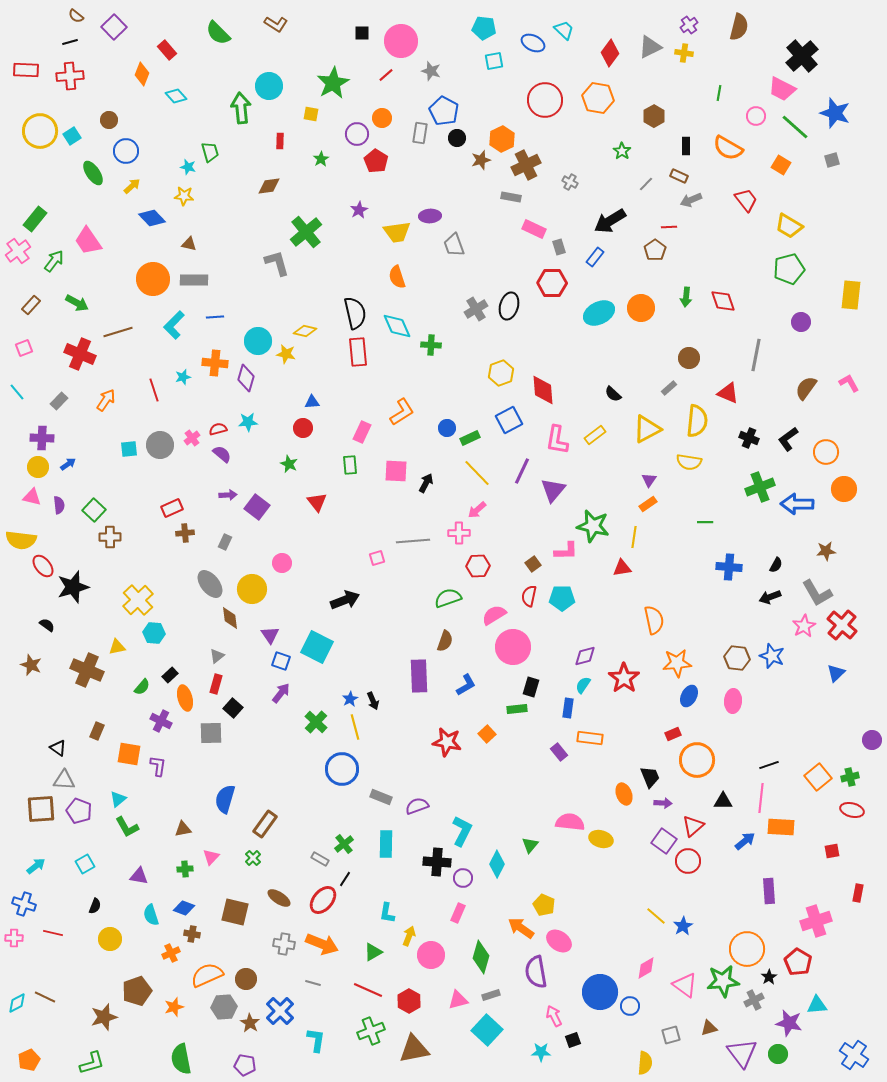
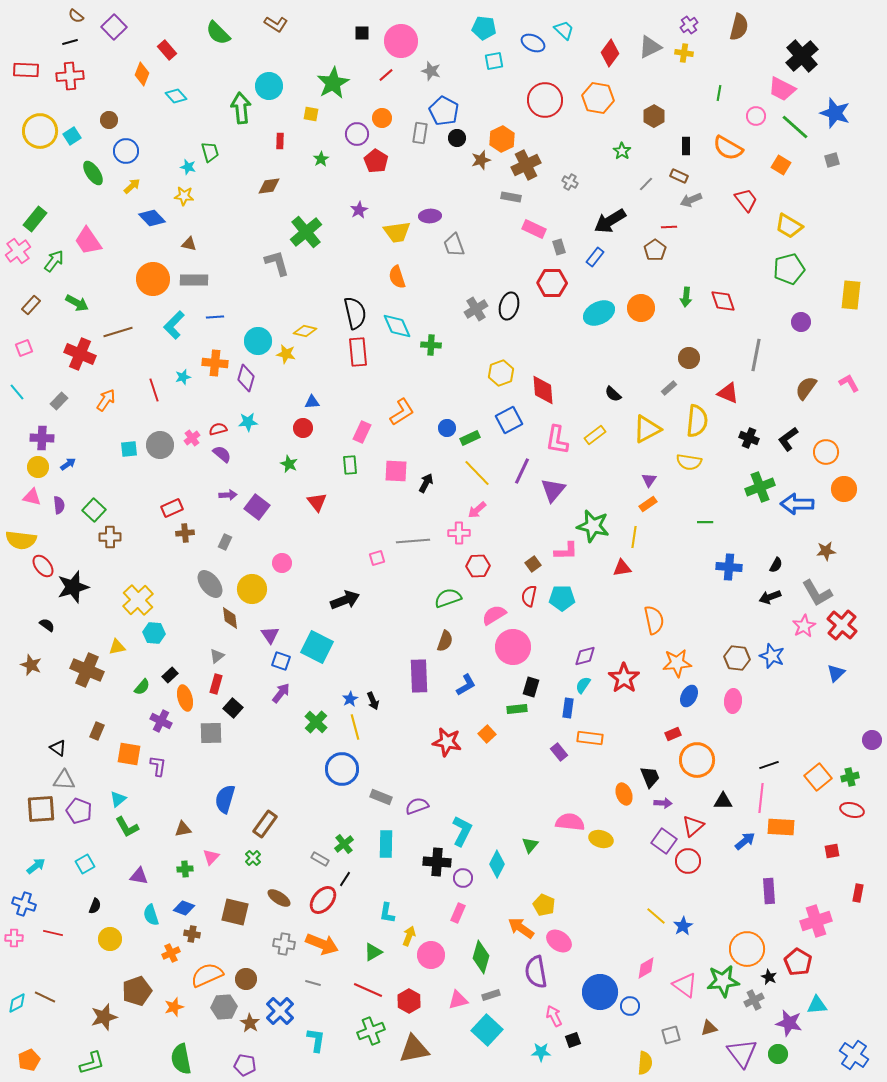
black star at (769, 977): rotated 14 degrees counterclockwise
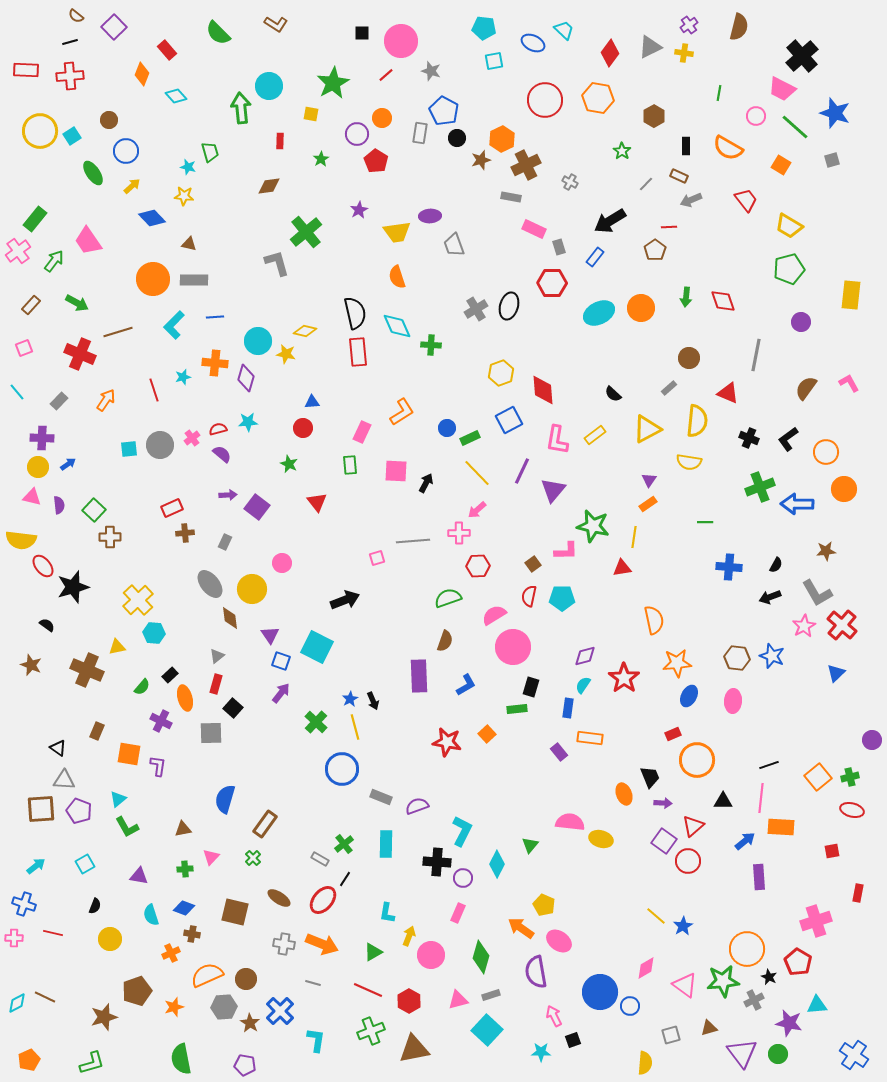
purple rectangle at (769, 891): moved 10 px left, 14 px up
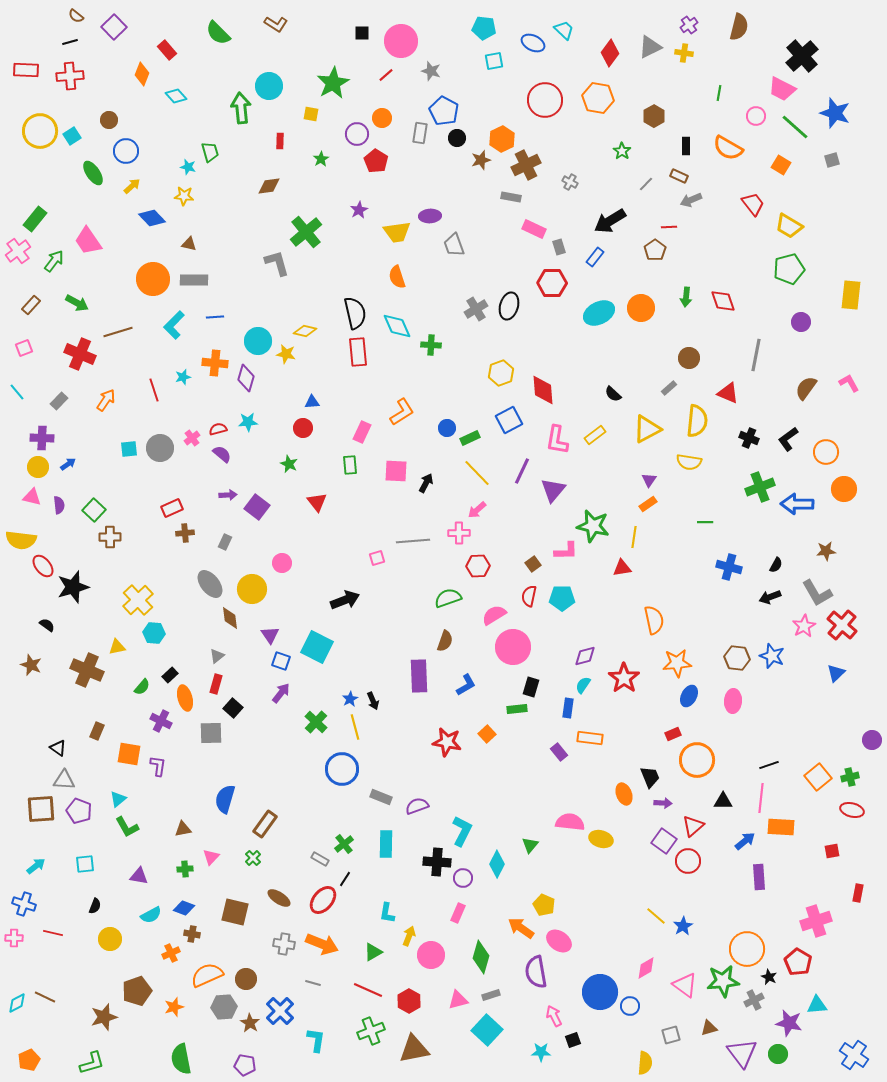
red trapezoid at (746, 200): moved 7 px right, 4 px down
gray circle at (160, 445): moved 3 px down
blue cross at (729, 567): rotated 10 degrees clockwise
cyan square at (85, 864): rotated 24 degrees clockwise
cyan semicircle at (151, 915): rotated 100 degrees counterclockwise
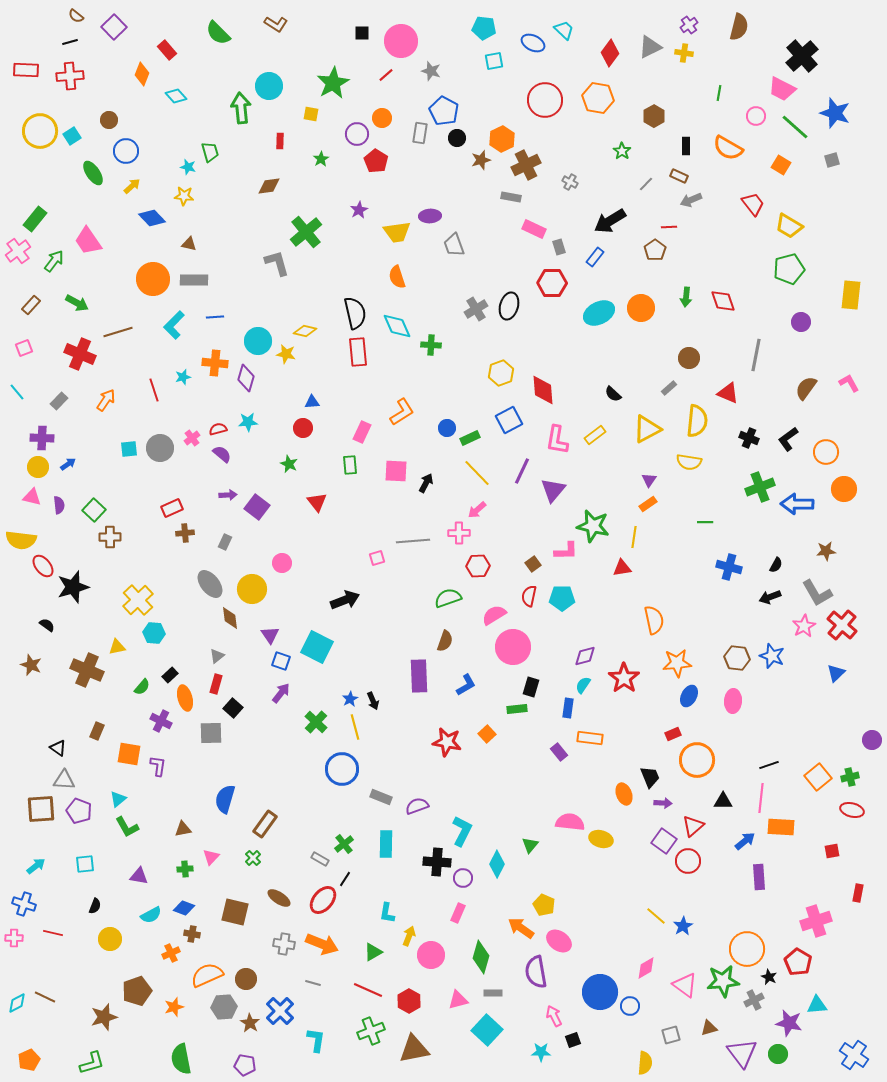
gray rectangle at (491, 995): moved 2 px right, 2 px up; rotated 18 degrees clockwise
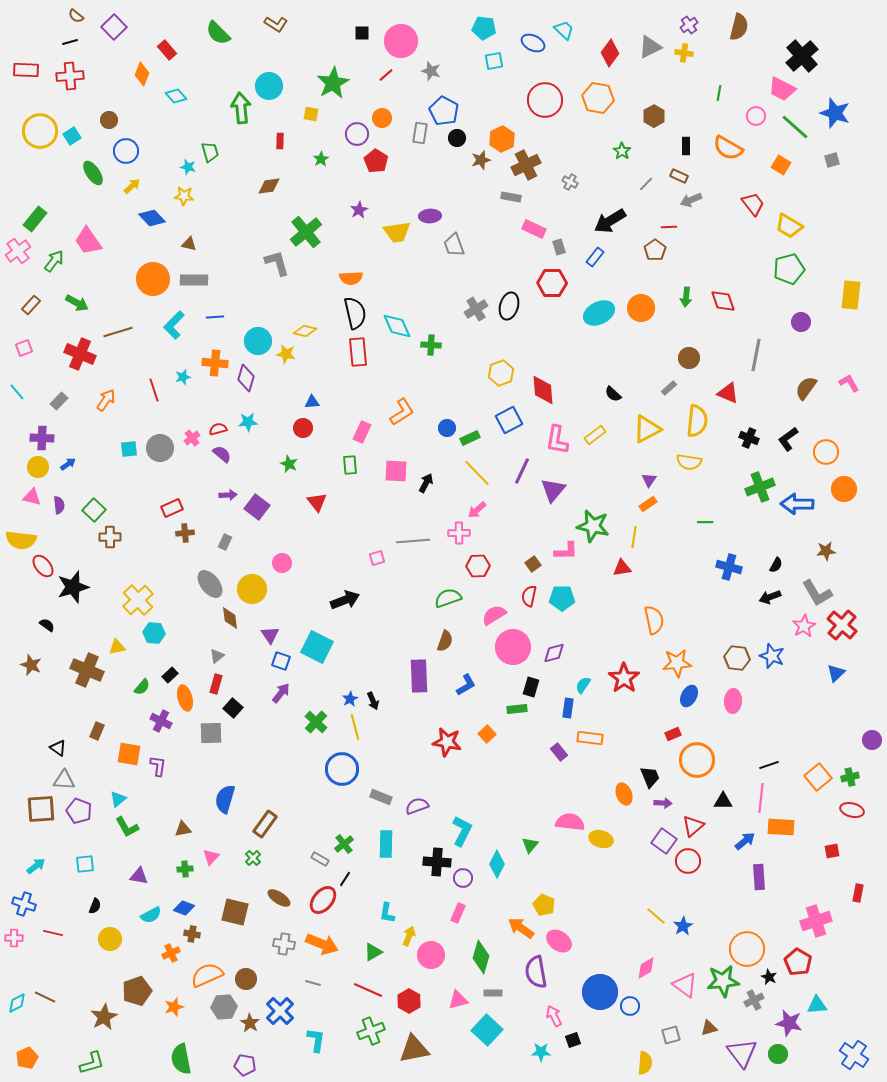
orange semicircle at (397, 277): moved 46 px left, 1 px down; rotated 75 degrees counterclockwise
purple diamond at (585, 656): moved 31 px left, 3 px up
brown star at (104, 1017): rotated 12 degrees counterclockwise
orange pentagon at (29, 1060): moved 2 px left, 2 px up
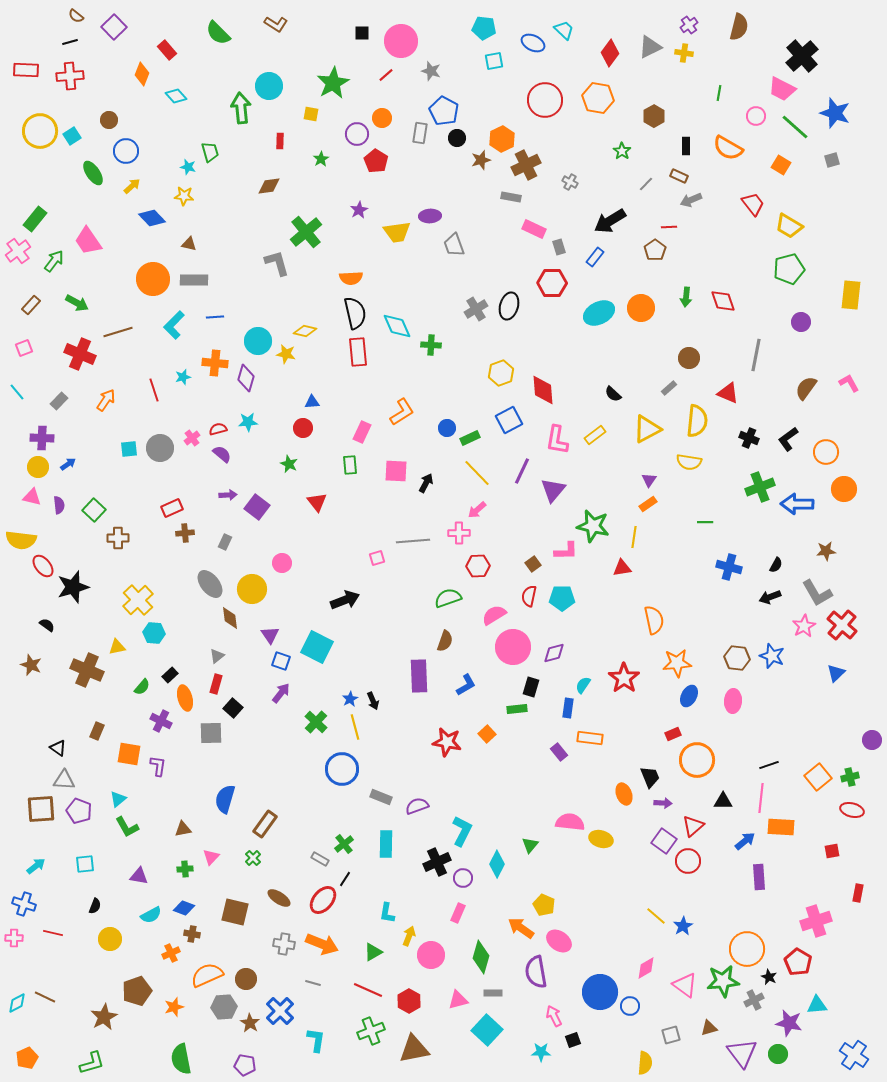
brown cross at (110, 537): moved 8 px right, 1 px down
black cross at (437, 862): rotated 28 degrees counterclockwise
